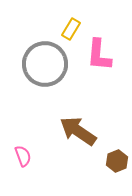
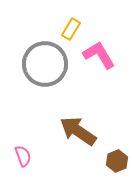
pink L-shape: rotated 144 degrees clockwise
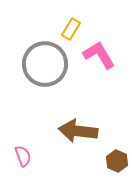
brown arrow: rotated 27 degrees counterclockwise
brown hexagon: rotated 15 degrees counterclockwise
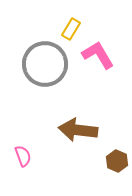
pink L-shape: moved 1 px left
brown arrow: moved 1 px up
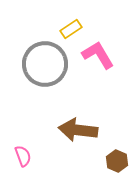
yellow rectangle: rotated 25 degrees clockwise
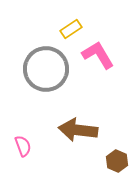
gray circle: moved 1 px right, 5 px down
pink semicircle: moved 10 px up
